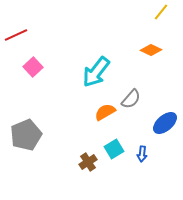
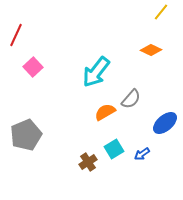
red line: rotated 40 degrees counterclockwise
blue arrow: rotated 49 degrees clockwise
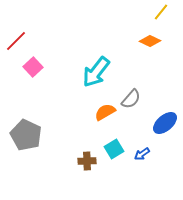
red line: moved 6 px down; rotated 20 degrees clockwise
orange diamond: moved 1 px left, 9 px up
gray pentagon: rotated 24 degrees counterclockwise
brown cross: moved 1 px left, 1 px up; rotated 30 degrees clockwise
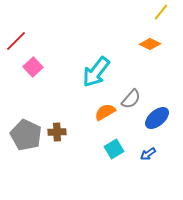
orange diamond: moved 3 px down
blue ellipse: moved 8 px left, 5 px up
blue arrow: moved 6 px right
brown cross: moved 30 px left, 29 px up
